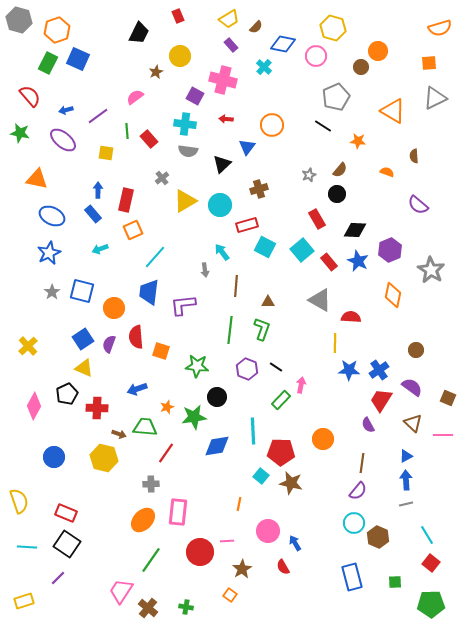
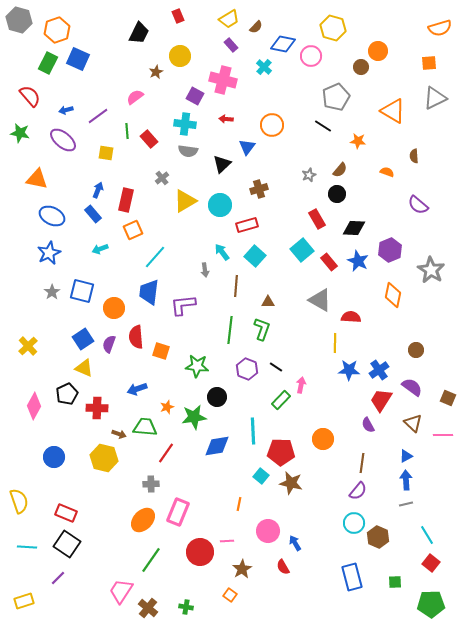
pink circle at (316, 56): moved 5 px left
blue arrow at (98, 190): rotated 21 degrees clockwise
black diamond at (355, 230): moved 1 px left, 2 px up
cyan square at (265, 247): moved 10 px left, 9 px down; rotated 15 degrees clockwise
pink rectangle at (178, 512): rotated 16 degrees clockwise
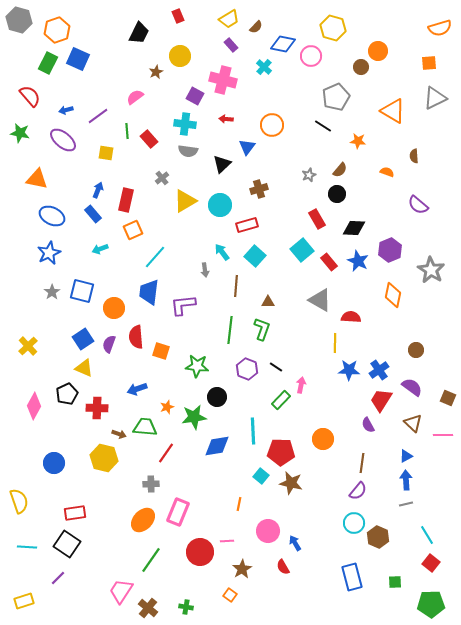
blue circle at (54, 457): moved 6 px down
red rectangle at (66, 513): moved 9 px right; rotated 30 degrees counterclockwise
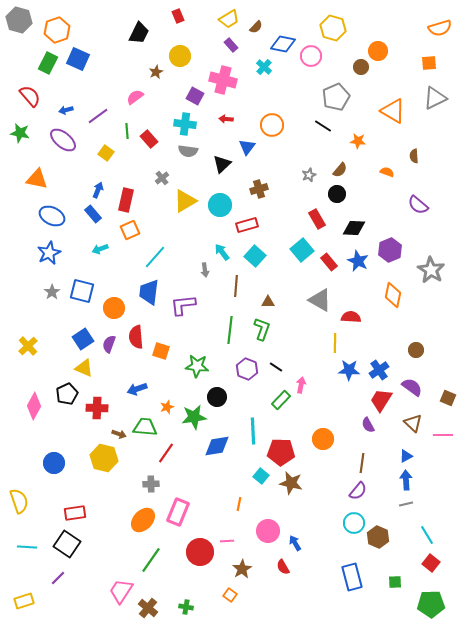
yellow square at (106, 153): rotated 28 degrees clockwise
orange square at (133, 230): moved 3 px left
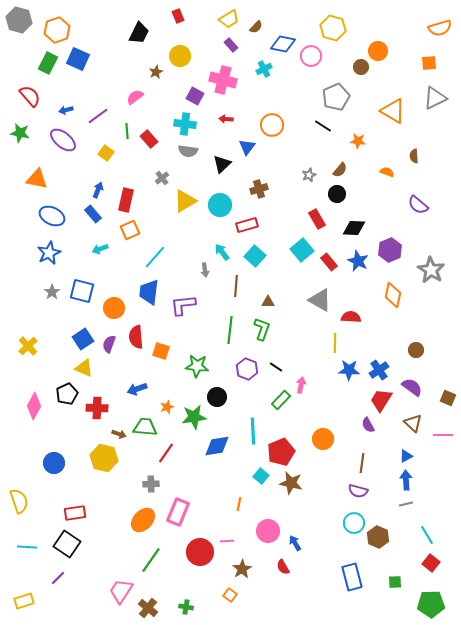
cyan cross at (264, 67): moved 2 px down; rotated 21 degrees clockwise
red pentagon at (281, 452): rotated 24 degrees counterclockwise
purple semicircle at (358, 491): rotated 66 degrees clockwise
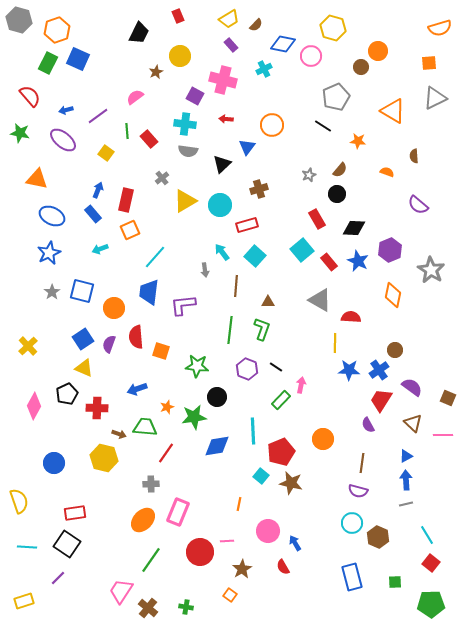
brown semicircle at (256, 27): moved 2 px up
brown circle at (416, 350): moved 21 px left
cyan circle at (354, 523): moved 2 px left
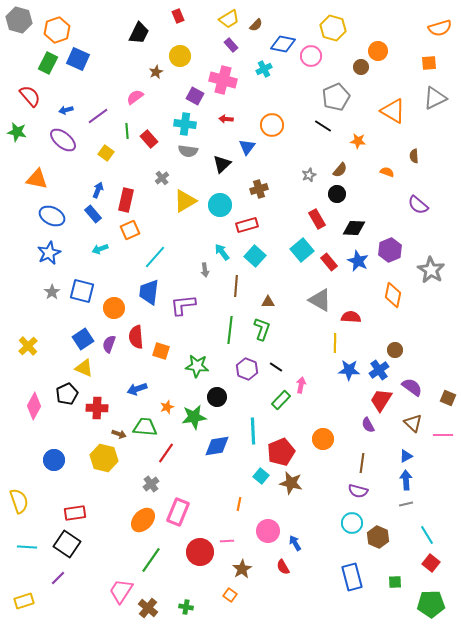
green star at (20, 133): moved 3 px left, 1 px up
blue circle at (54, 463): moved 3 px up
gray cross at (151, 484): rotated 35 degrees counterclockwise
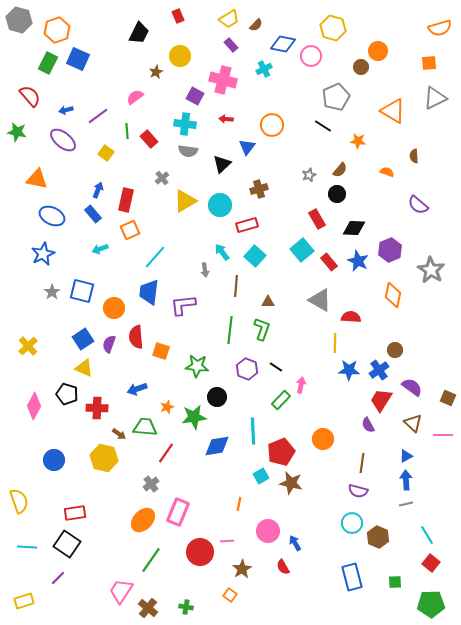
blue star at (49, 253): moved 6 px left, 1 px down
black pentagon at (67, 394): rotated 30 degrees counterclockwise
brown arrow at (119, 434): rotated 16 degrees clockwise
cyan square at (261, 476): rotated 21 degrees clockwise
